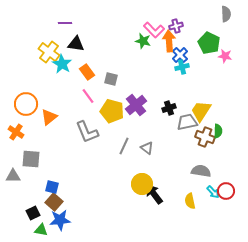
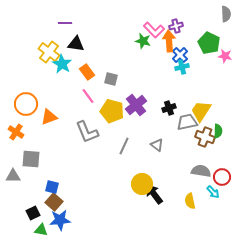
orange triangle at (49, 117): rotated 18 degrees clockwise
gray triangle at (147, 148): moved 10 px right, 3 px up
red circle at (226, 191): moved 4 px left, 14 px up
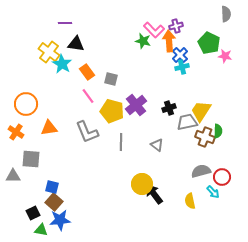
orange triangle at (49, 117): moved 11 px down; rotated 12 degrees clockwise
gray line at (124, 146): moved 3 px left, 4 px up; rotated 24 degrees counterclockwise
gray semicircle at (201, 171): rotated 24 degrees counterclockwise
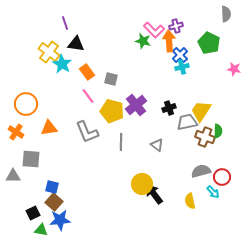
purple line at (65, 23): rotated 72 degrees clockwise
pink star at (225, 56): moved 9 px right, 13 px down
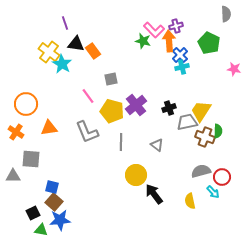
orange rectangle at (87, 72): moved 6 px right, 21 px up
gray square at (111, 79): rotated 24 degrees counterclockwise
yellow circle at (142, 184): moved 6 px left, 9 px up
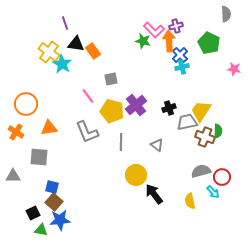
gray square at (31, 159): moved 8 px right, 2 px up
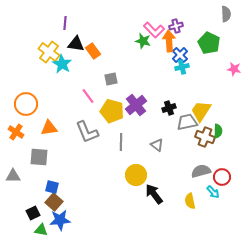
purple line at (65, 23): rotated 24 degrees clockwise
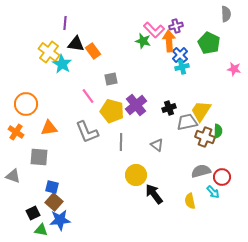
gray triangle at (13, 176): rotated 21 degrees clockwise
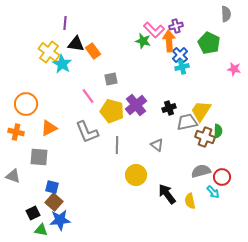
orange triangle at (49, 128): rotated 18 degrees counterclockwise
orange cross at (16, 132): rotated 21 degrees counterclockwise
gray line at (121, 142): moved 4 px left, 3 px down
black arrow at (154, 194): moved 13 px right
